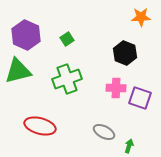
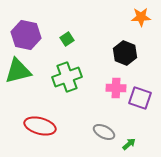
purple hexagon: rotated 12 degrees counterclockwise
green cross: moved 2 px up
green arrow: moved 2 px up; rotated 32 degrees clockwise
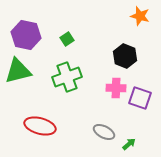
orange star: moved 1 px left, 1 px up; rotated 18 degrees clockwise
black hexagon: moved 3 px down
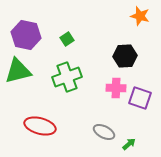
black hexagon: rotated 25 degrees counterclockwise
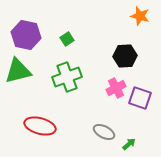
pink cross: rotated 30 degrees counterclockwise
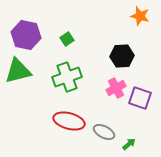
black hexagon: moved 3 px left
red ellipse: moved 29 px right, 5 px up
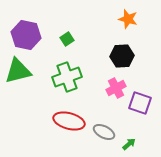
orange star: moved 12 px left, 3 px down
purple square: moved 5 px down
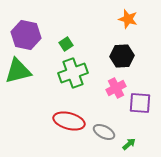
green square: moved 1 px left, 5 px down
green cross: moved 6 px right, 4 px up
purple square: rotated 15 degrees counterclockwise
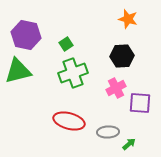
gray ellipse: moved 4 px right; rotated 30 degrees counterclockwise
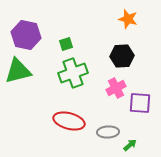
green square: rotated 16 degrees clockwise
green arrow: moved 1 px right, 1 px down
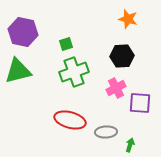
purple hexagon: moved 3 px left, 3 px up
green cross: moved 1 px right, 1 px up
red ellipse: moved 1 px right, 1 px up
gray ellipse: moved 2 px left
green arrow: rotated 32 degrees counterclockwise
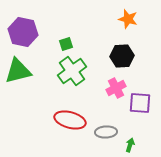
green cross: moved 2 px left, 1 px up; rotated 16 degrees counterclockwise
